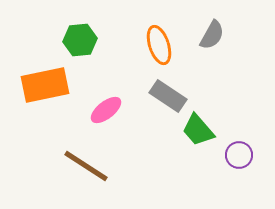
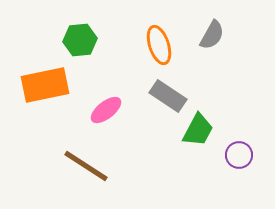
green trapezoid: rotated 111 degrees counterclockwise
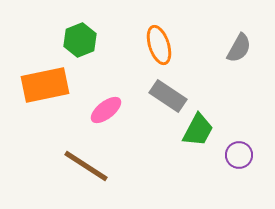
gray semicircle: moved 27 px right, 13 px down
green hexagon: rotated 16 degrees counterclockwise
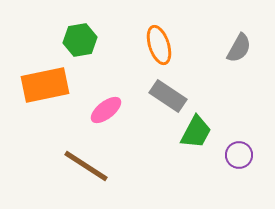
green hexagon: rotated 12 degrees clockwise
green trapezoid: moved 2 px left, 2 px down
